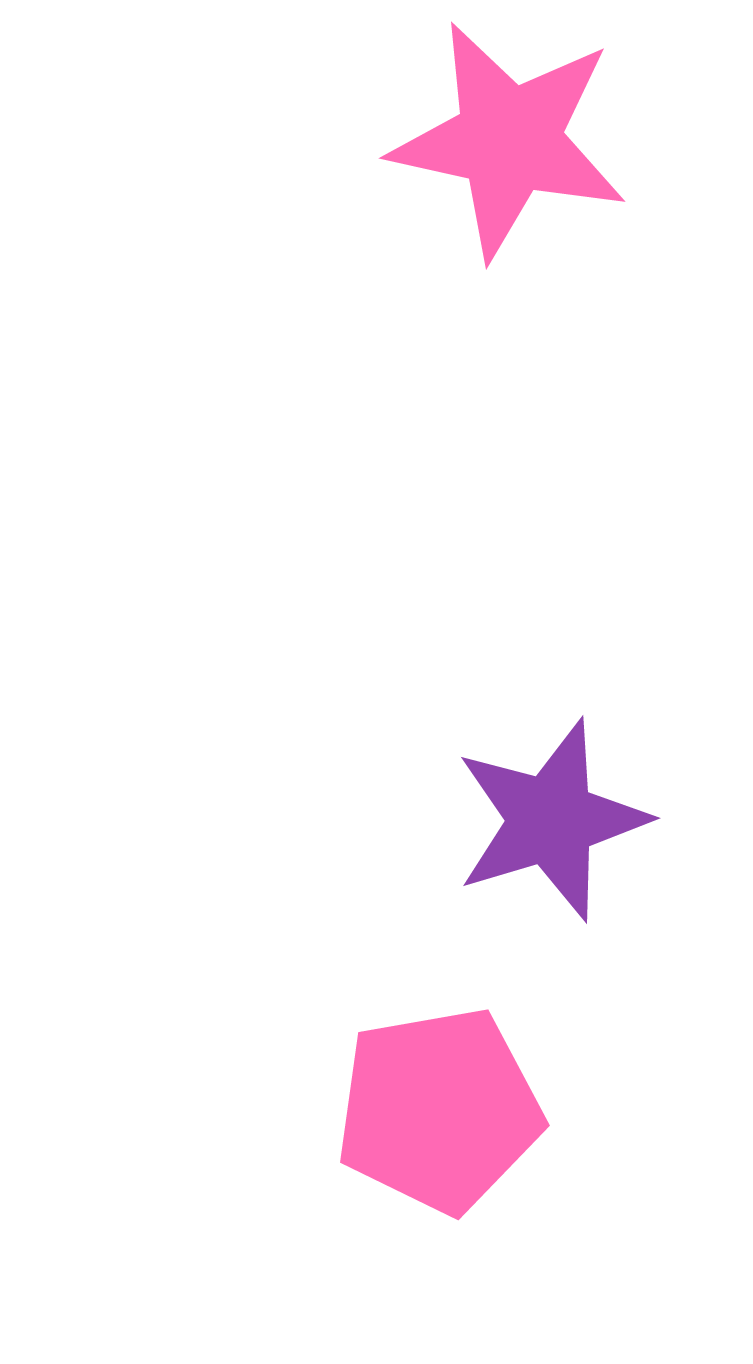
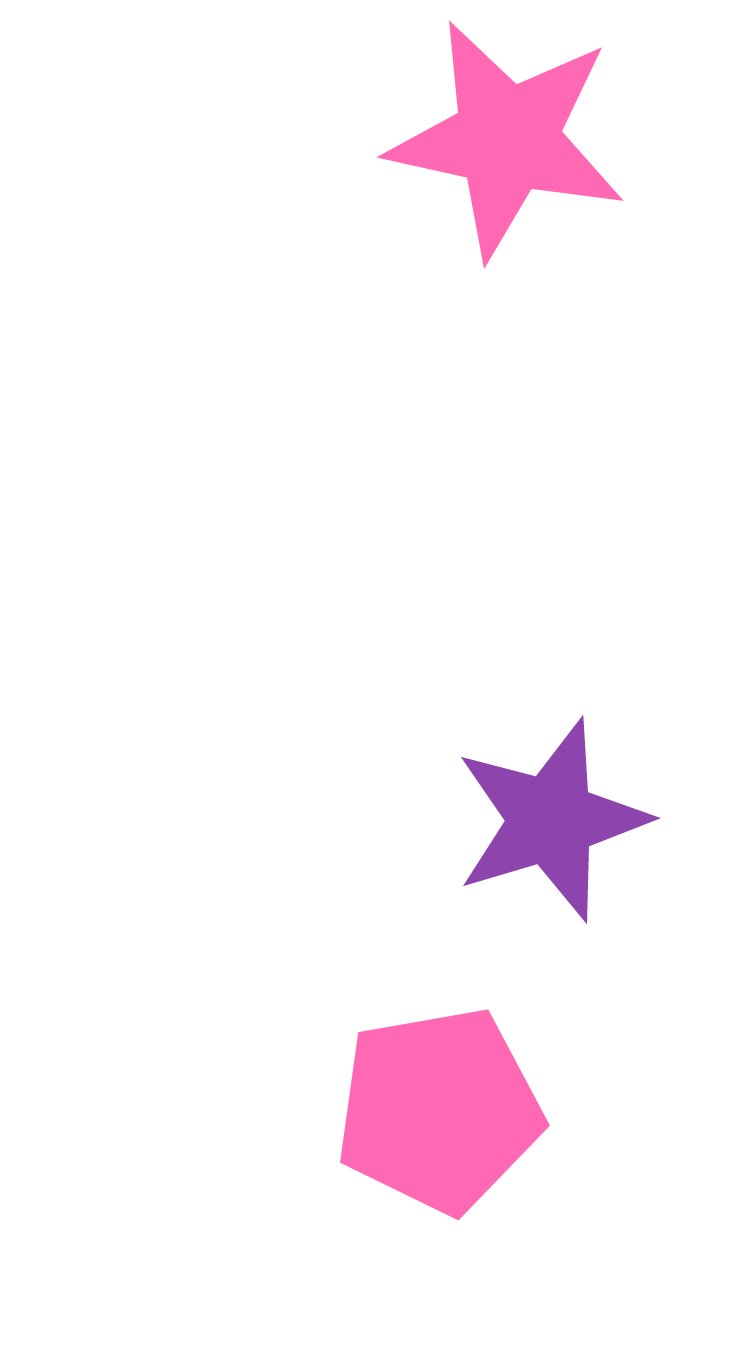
pink star: moved 2 px left, 1 px up
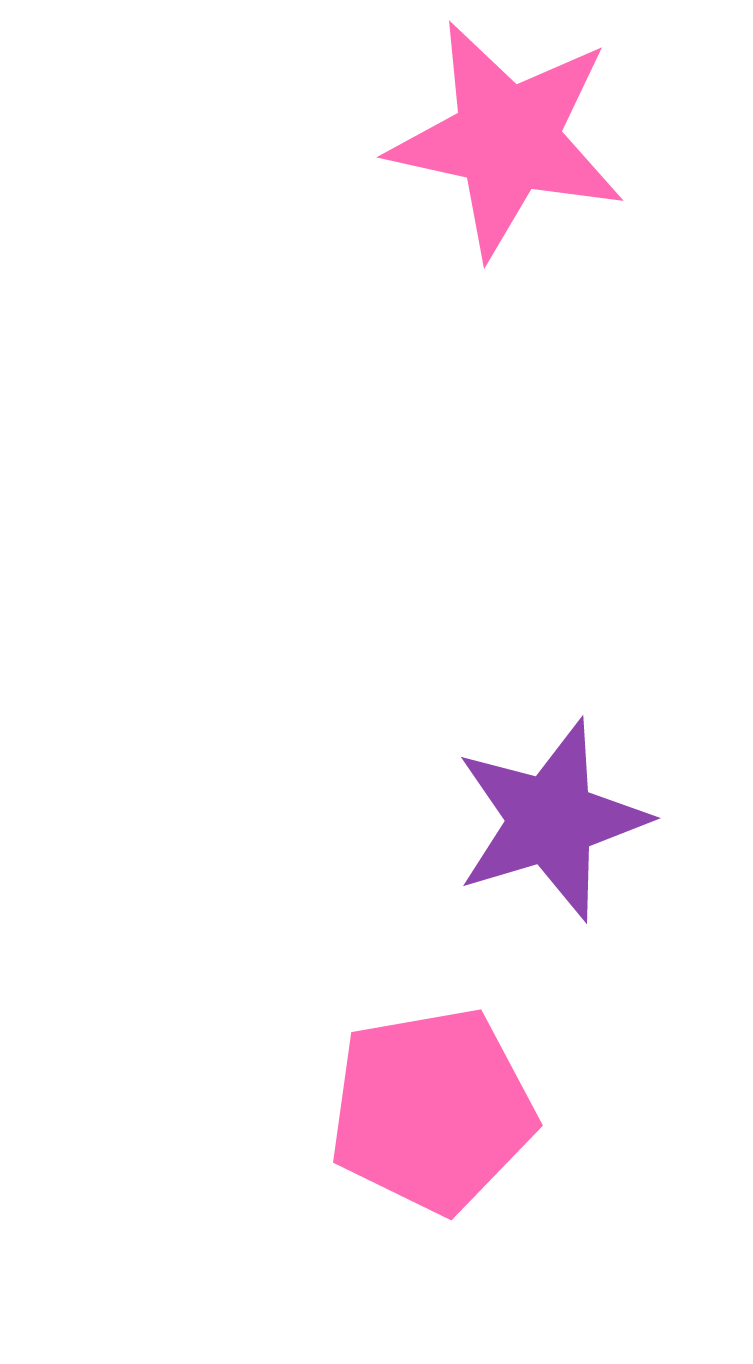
pink pentagon: moved 7 px left
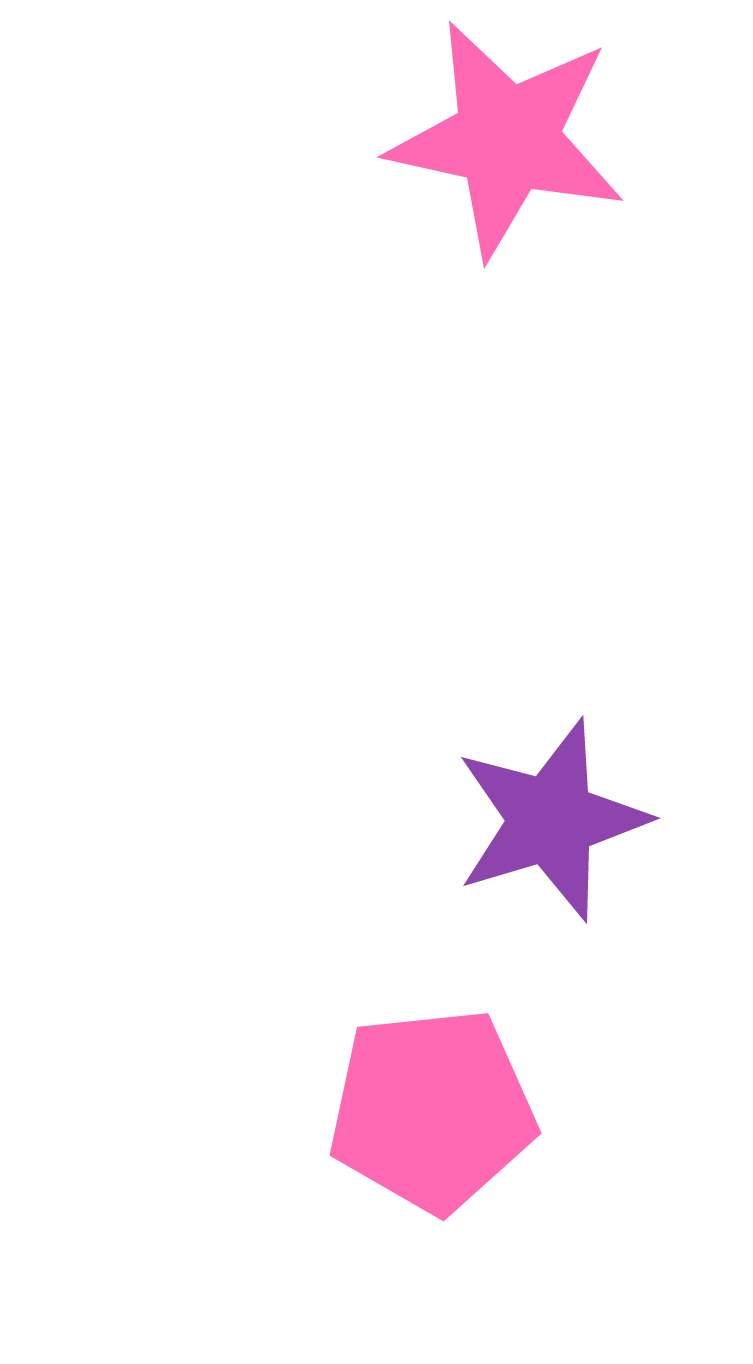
pink pentagon: rotated 4 degrees clockwise
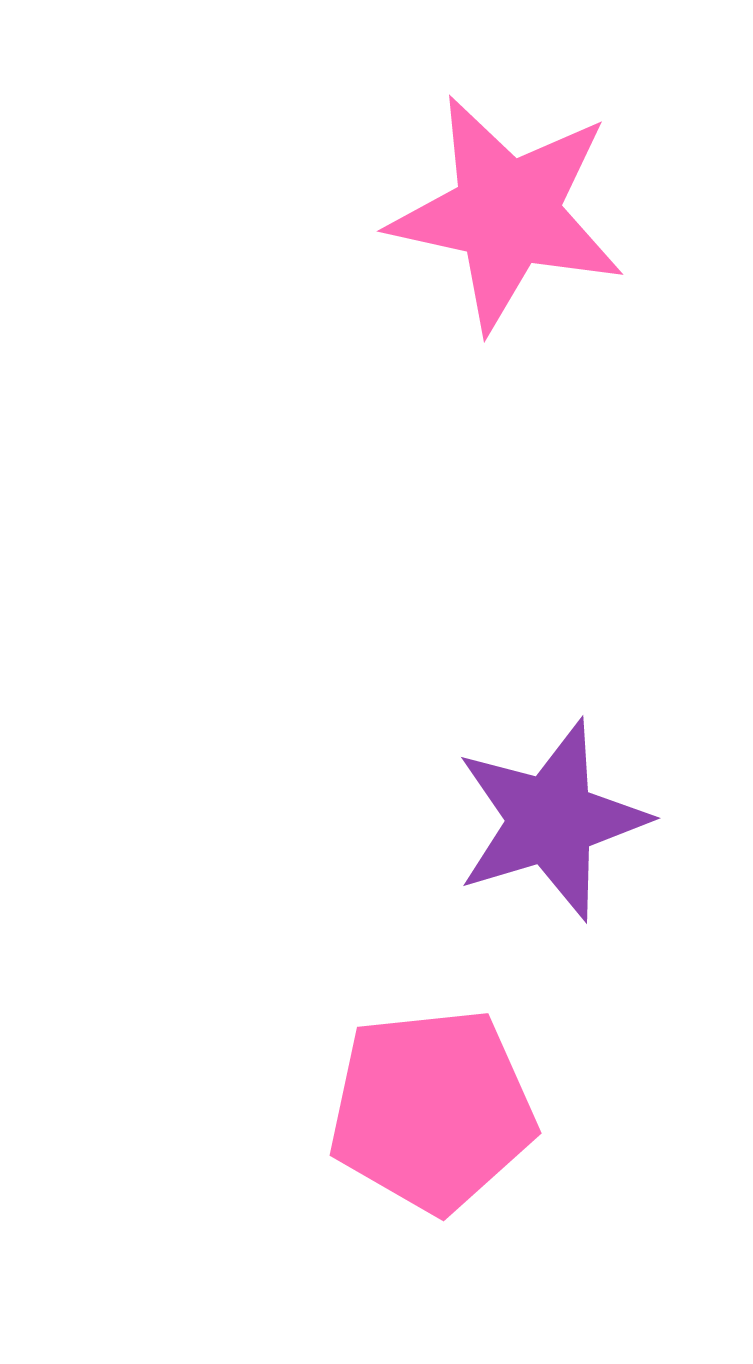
pink star: moved 74 px down
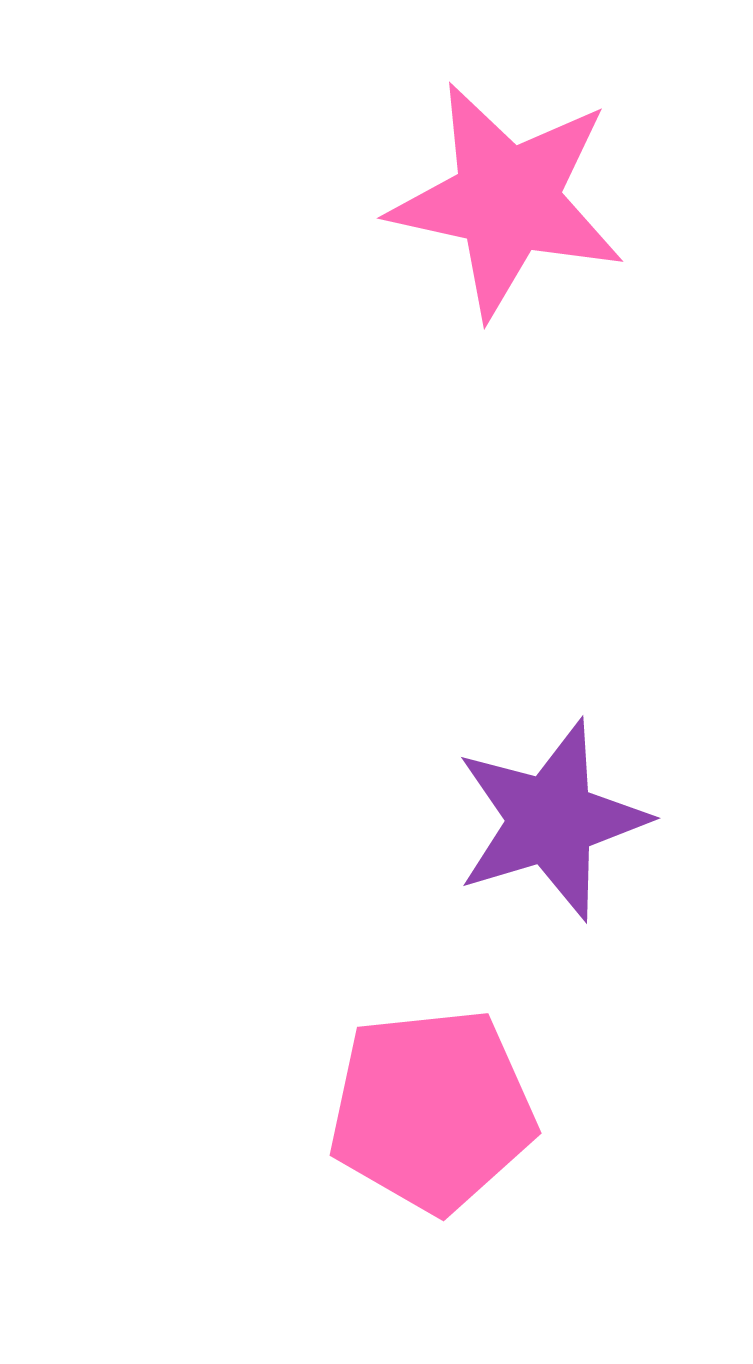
pink star: moved 13 px up
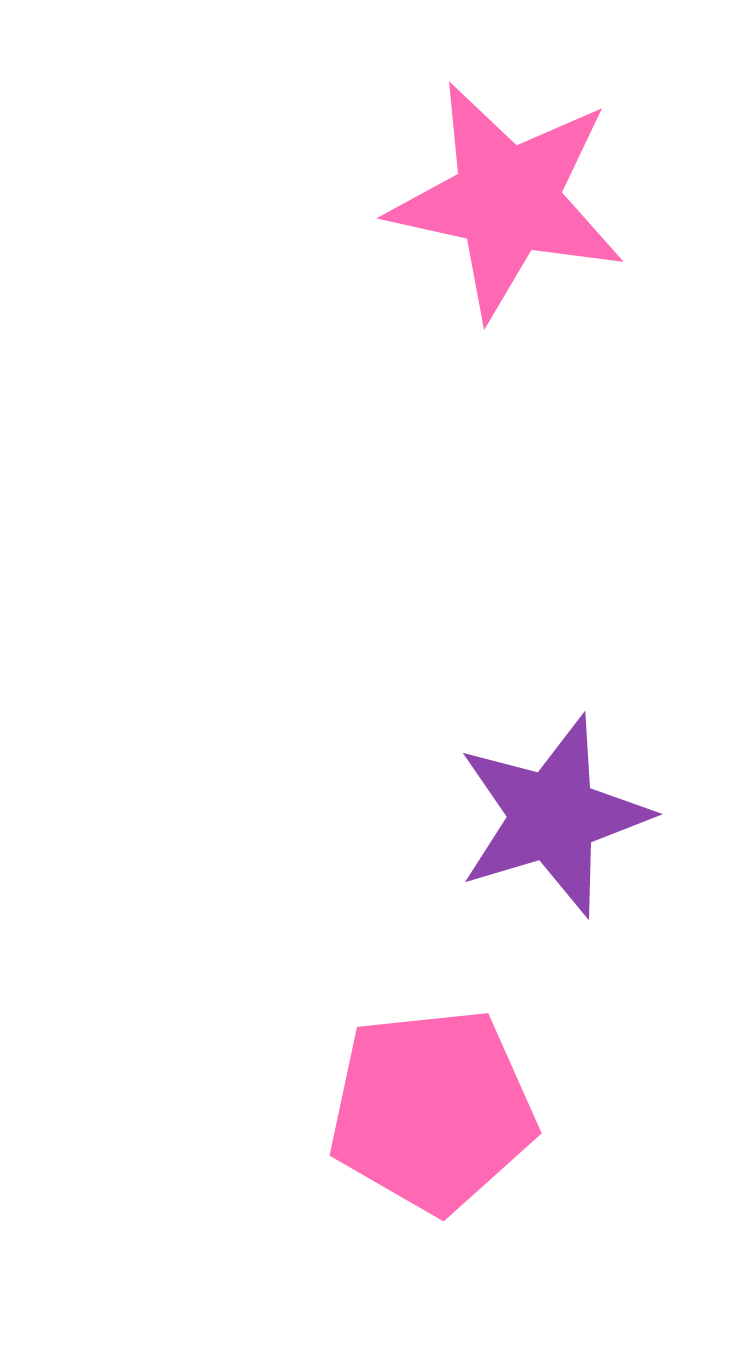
purple star: moved 2 px right, 4 px up
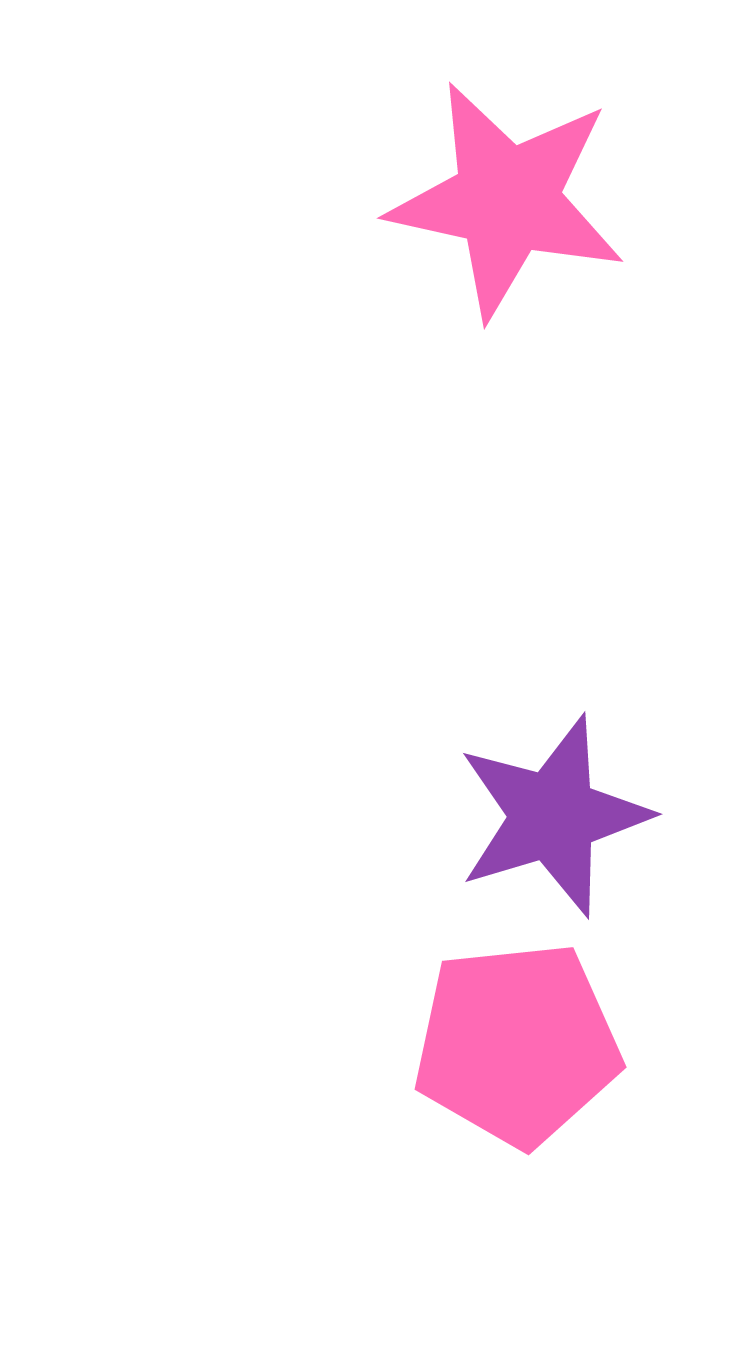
pink pentagon: moved 85 px right, 66 px up
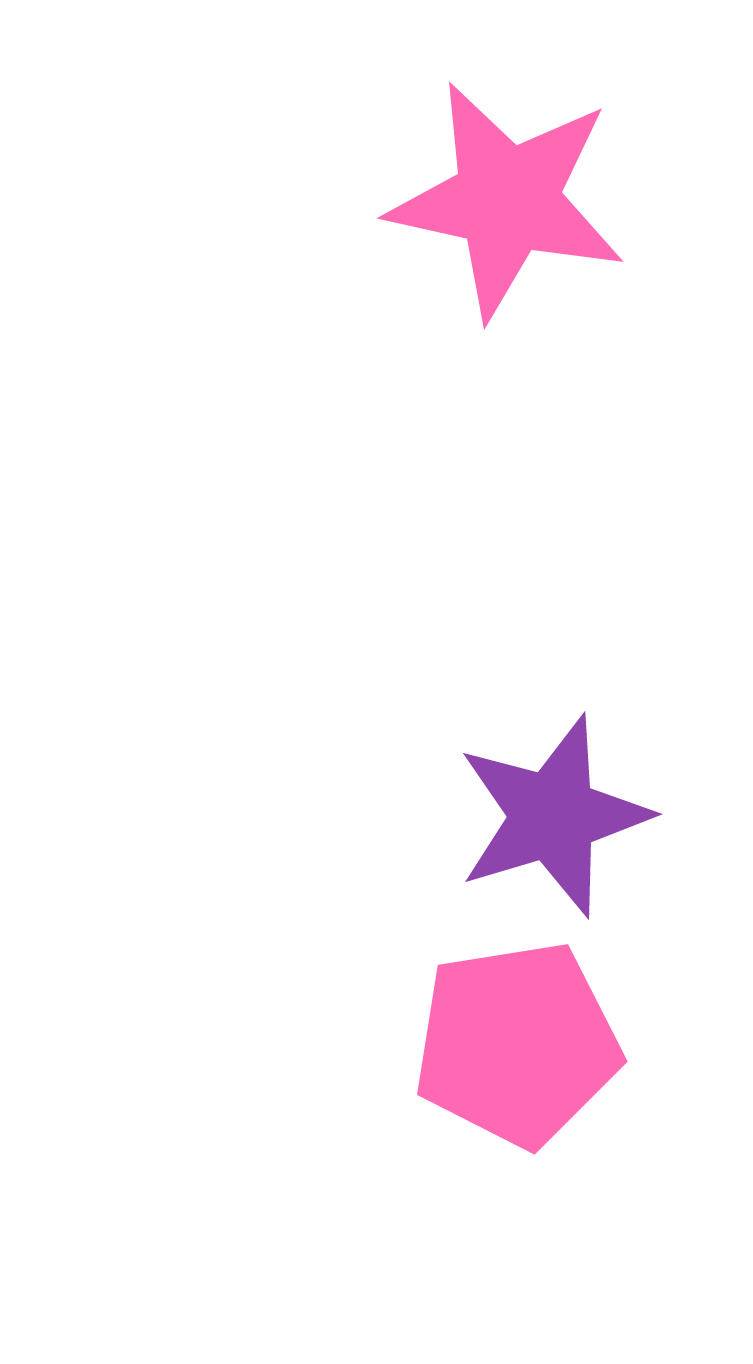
pink pentagon: rotated 3 degrees counterclockwise
